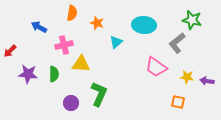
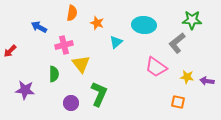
green star: rotated 12 degrees counterclockwise
yellow triangle: rotated 48 degrees clockwise
purple star: moved 3 px left, 16 px down
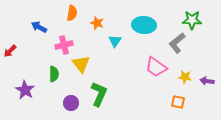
cyan triangle: moved 1 px left, 1 px up; rotated 16 degrees counterclockwise
yellow star: moved 2 px left
purple star: rotated 24 degrees clockwise
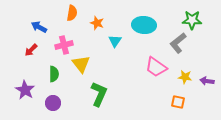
gray L-shape: moved 1 px right
red arrow: moved 21 px right, 1 px up
purple circle: moved 18 px left
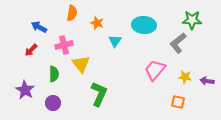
pink trapezoid: moved 1 px left, 3 px down; rotated 95 degrees clockwise
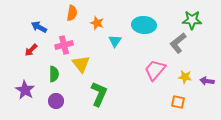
purple circle: moved 3 px right, 2 px up
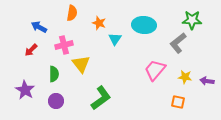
orange star: moved 2 px right
cyan triangle: moved 2 px up
green L-shape: moved 2 px right, 4 px down; rotated 30 degrees clockwise
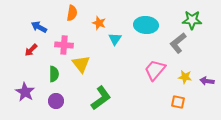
cyan ellipse: moved 2 px right
pink cross: rotated 18 degrees clockwise
purple star: moved 2 px down
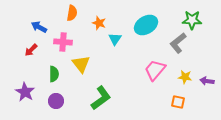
cyan ellipse: rotated 35 degrees counterclockwise
pink cross: moved 1 px left, 3 px up
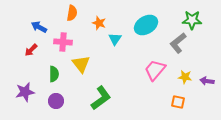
purple star: rotated 30 degrees clockwise
